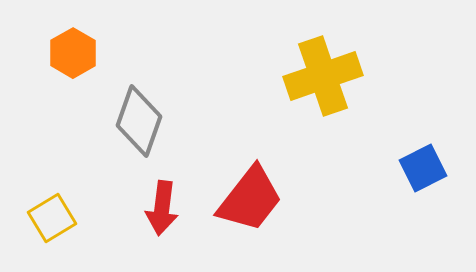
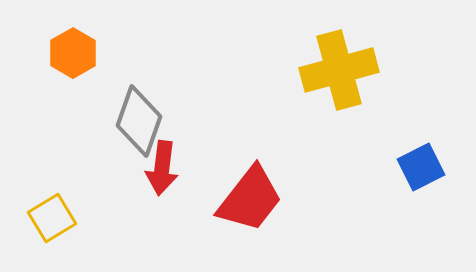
yellow cross: moved 16 px right, 6 px up; rotated 4 degrees clockwise
blue square: moved 2 px left, 1 px up
red arrow: moved 40 px up
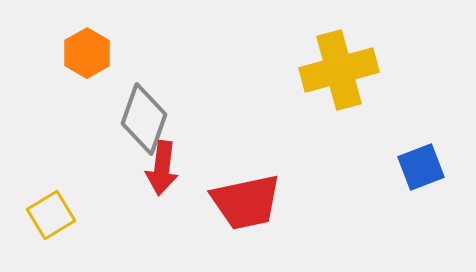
orange hexagon: moved 14 px right
gray diamond: moved 5 px right, 2 px up
blue square: rotated 6 degrees clockwise
red trapezoid: moved 4 px left, 3 px down; rotated 40 degrees clockwise
yellow square: moved 1 px left, 3 px up
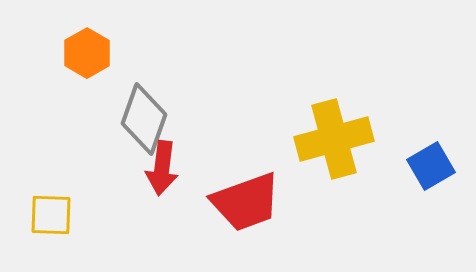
yellow cross: moved 5 px left, 69 px down
blue square: moved 10 px right, 1 px up; rotated 9 degrees counterclockwise
red trapezoid: rotated 8 degrees counterclockwise
yellow square: rotated 33 degrees clockwise
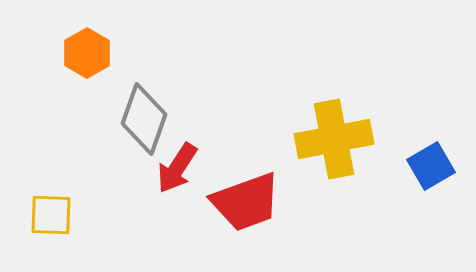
yellow cross: rotated 4 degrees clockwise
red arrow: moved 15 px right; rotated 26 degrees clockwise
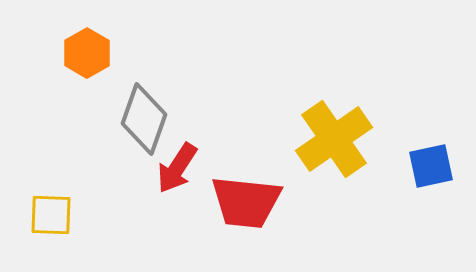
yellow cross: rotated 24 degrees counterclockwise
blue square: rotated 18 degrees clockwise
red trapezoid: rotated 26 degrees clockwise
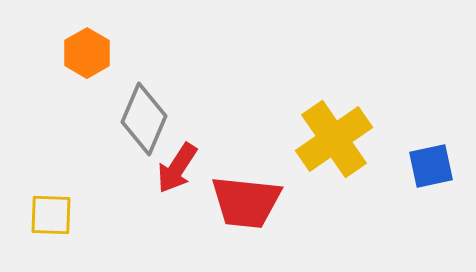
gray diamond: rotated 4 degrees clockwise
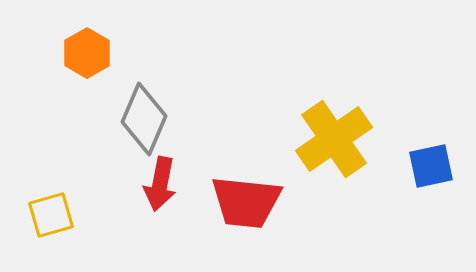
red arrow: moved 17 px left, 16 px down; rotated 22 degrees counterclockwise
yellow square: rotated 18 degrees counterclockwise
